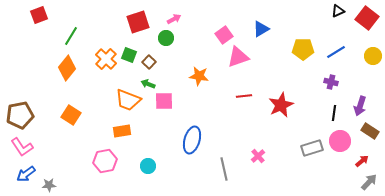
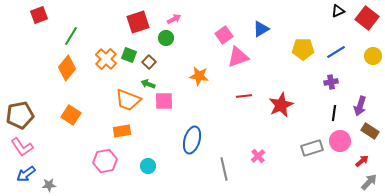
purple cross at (331, 82): rotated 24 degrees counterclockwise
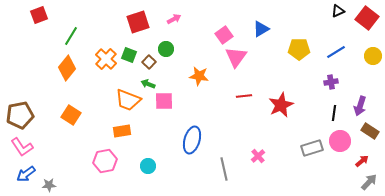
green circle at (166, 38): moved 11 px down
yellow pentagon at (303, 49): moved 4 px left
pink triangle at (238, 57): moved 2 px left; rotated 35 degrees counterclockwise
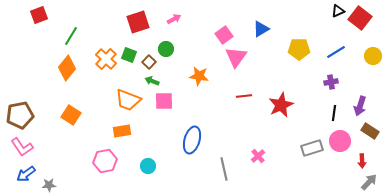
red square at (367, 18): moved 7 px left
green arrow at (148, 84): moved 4 px right, 3 px up
red arrow at (362, 161): rotated 128 degrees clockwise
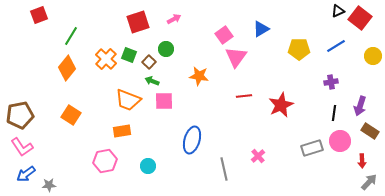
blue line at (336, 52): moved 6 px up
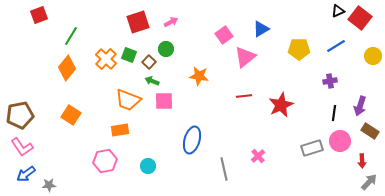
pink arrow at (174, 19): moved 3 px left, 3 px down
pink triangle at (236, 57): moved 9 px right; rotated 15 degrees clockwise
purple cross at (331, 82): moved 1 px left, 1 px up
orange rectangle at (122, 131): moved 2 px left, 1 px up
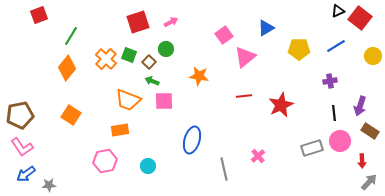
blue triangle at (261, 29): moved 5 px right, 1 px up
black line at (334, 113): rotated 14 degrees counterclockwise
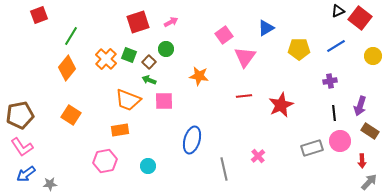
pink triangle at (245, 57): rotated 15 degrees counterclockwise
green arrow at (152, 81): moved 3 px left, 1 px up
gray star at (49, 185): moved 1 px right, 1 px up
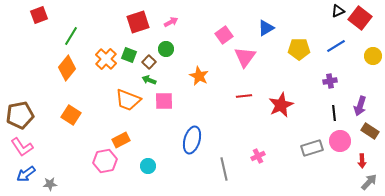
orange star at (199, 76): rotated 18 degrees clockwise
orange rectangle at (120, 130): moved 1 px right, 10 px down; rotated 18 degrees counterclockwise
pink cross at (258, 156): rotated 16 degrees clockwise
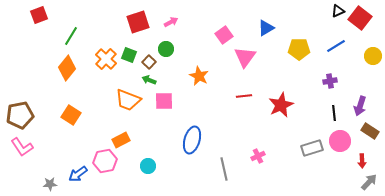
blue arrow at (26, 174): moved 52 px right
